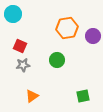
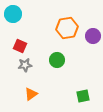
gray star: moved 2 px right
orange triangle: moved 1 px left, 2 px up
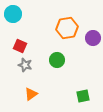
purple circle: moved 2 px down
gray star: rotated 24 degrees clockwise
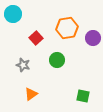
red square: moved 16 px right, 8 px up; rotated 24 degrees clockwise
gray star: moved 2 px left
green square: rotated 24 degrees clockwise
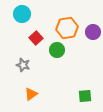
cyan circle: moved 9 px right
purple circle: moved 6 px up
green circle: moved 10 px up
green square: moved 2 px right; rotated 16 degrees counterclockwise
